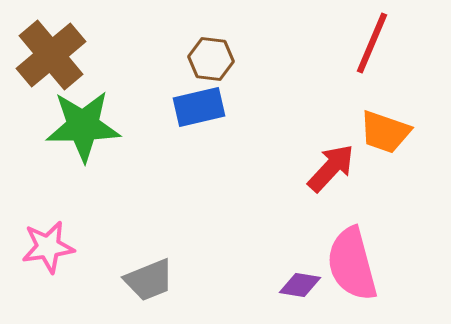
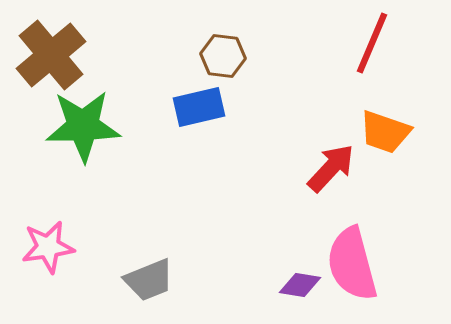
brown hexagon: moved 12 px right, 3 px up
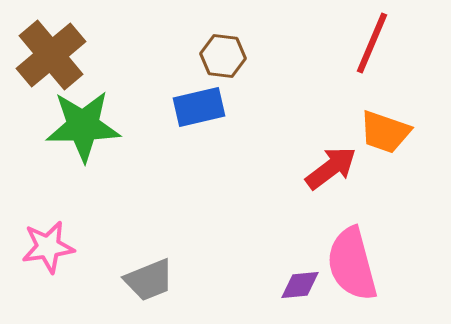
red arrow: rotated 10 degrees clockwise
purple diamond: rotated 15 degrees counterclockwise
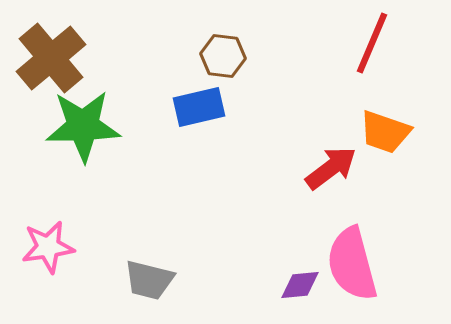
brown cross: moved 3 px down
gray trapezoid: rotated 36 degrees clockwise
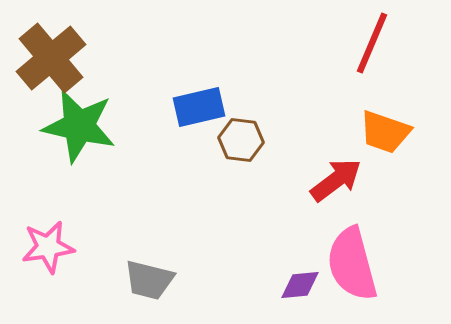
brown hexagon: moved 18 px right, 84 px down
green star: moved 4 px left; rotated 14 degrees clockwise
red arrow: moved 5 px right, 12 px down
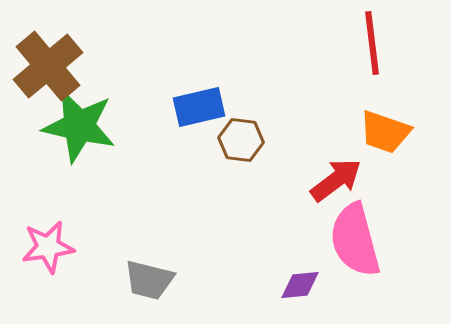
red line: rotated 30 degrees counterclockwise
brown cross: moved 3 px left, 8 px down
pink semicircle: moved 3 px right, 24 px up
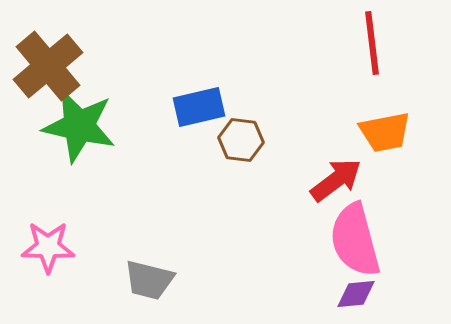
orange trapezoid: rotated 30 degrees counterclockwise
pink star: rotated 10 degrees clockwise
purple diamond: moved 56 px right, 9 px down
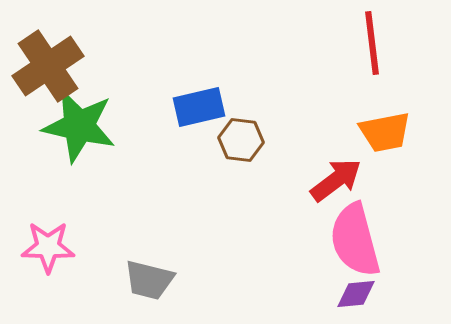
brown cross: rotated 6 degrees clockwise
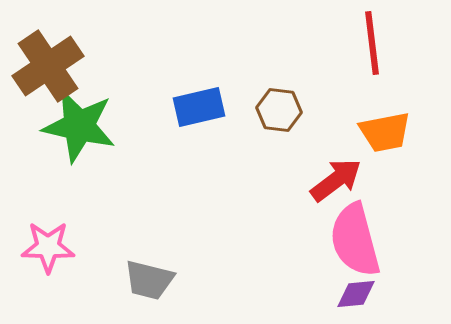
brown hexagon: moved 38 px right, 30 px up
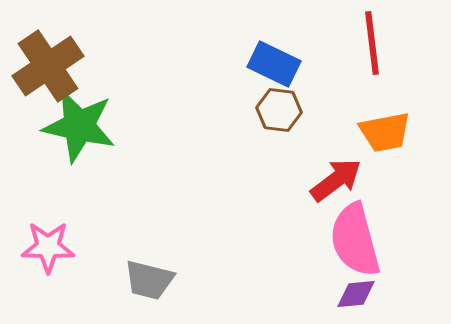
blue rectangle: moved 75 px right, 43 px up; rotated 39 degrees clockwise
